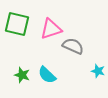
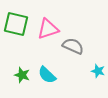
green square: moved 1 px left
pink triangle: moved 3 px left
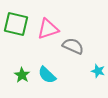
green star: rotated 14 degrees clockwise
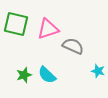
green star: moved 2 px right; rotated 21 degrees clockwise
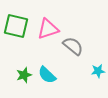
green square: moved 2 px down
gray semicircle: rotated 15 degrees clockwise
cyan star: rotated 24 degrees counterclockwise
